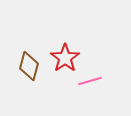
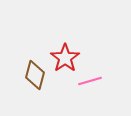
brown diamond: moved 6 px right, 9 px down
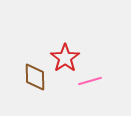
brown diamond: moved 2 px down; rotated 16 degrees counterclockwise
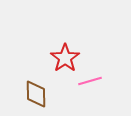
brown diamond: moved 1 px right, 17 px down
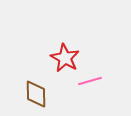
red star: rotated 8 degrees counterclockwise
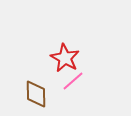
pink line: moved 17 px left; rotated 25 degrees counterclockwise
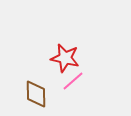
red star: rotated 16 degrees counterclockwise
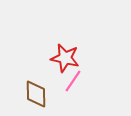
pink line: rotated 15 degrees counterclockwise
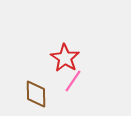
red star: rotated 20 degrees clockwise
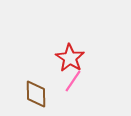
red star: moved 5 px right
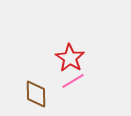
pink line: rotated 25 degrees clockwise
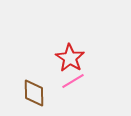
brown diamond: moved 2 px left, 1 px up
